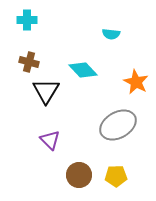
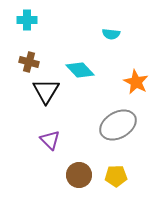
cyan diamond: moved 3 px left
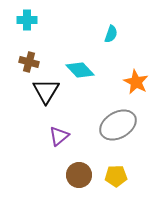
cyan semicircle: rotated 78 degrees counterclockwise
purple triangle: moved 9 px right, 4 px up; rotated 35 degrees clockwise
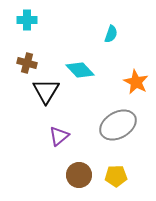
brown cross: moved 2 px left, 1 px down
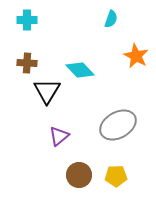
cyan semicircle: moved 15 px up
brown cross: rotated 12 degrees counterclockwise
orange star: moved 26 px up
black triangle: moved 1 px right
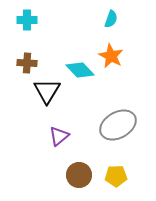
orange star: moved 25 px left
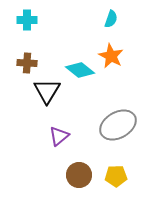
cyan diamond: rotated 8 degrees counterclockwise
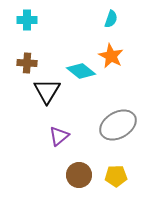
cyan diamond: moved 1 px right, 1 px down
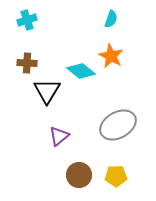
cyan cross: rotated 18 degrees counterclockwise
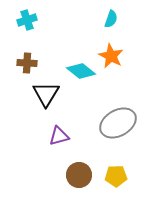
black triangle: moved 1 px left, 3 px down
gray ellipse: moved 2 px up
purple triangle: rotated 25 degrees clockwise
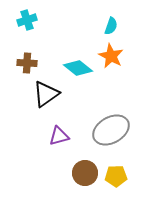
cyan semicircle: moved 7 px down
cyan diamond: moved 3 px left, 3 px up
black triangle: rotated 24 degrees clockwise
gray ellipse: moved 7 px left, 7 px down
brown circle: moved 6 px right, 2 px up
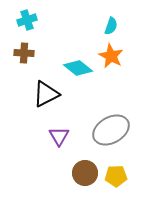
brown cross: moved 3 px left, 10 px up
black triangle: rotated 8 degrees clockwise
purple triangle: rotated 45 degrees counterclockwise
